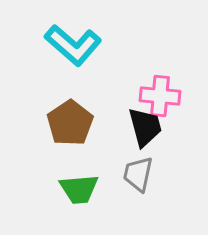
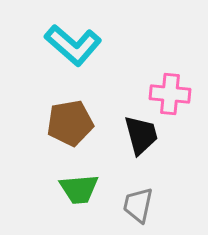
pink cross: moved 10 px right, 2 px up
brown pentagon: rotated 24 degrees clockwise
black trapezoid: moved 4 px left, 8 px down
gray trapezoid: moved 31 px down
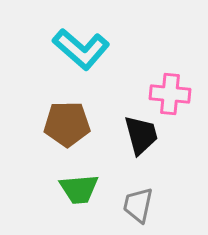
cyan L-shape: moved 8 px right, 4 px down
brown pentagon: moved 3 px left, 1 px down; rotated 9 degrees clockwise
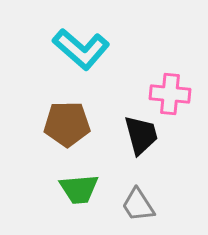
gray trapezoid: rotated 45 degrees counterclockwise
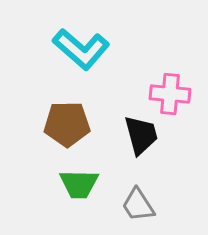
green trapezoid: moved 5 px up; rotated 6 degrees clockwise
